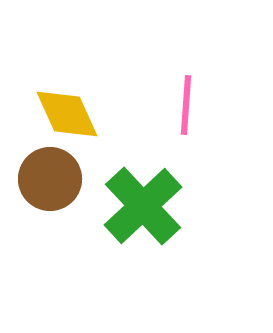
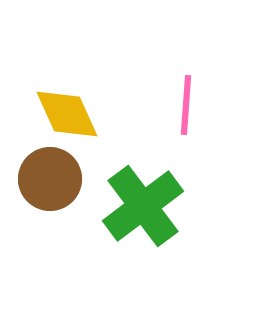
green cross: rotated 6 degrees clockwise
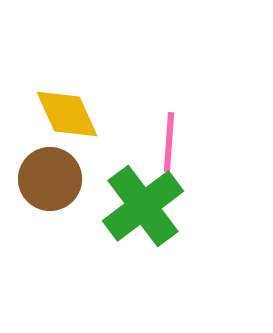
pink line: moved 17 px left, 37 px down
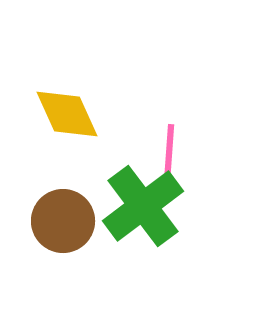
pink line: moved 12 px down
brown circle: moved 13 px right, 42 px down
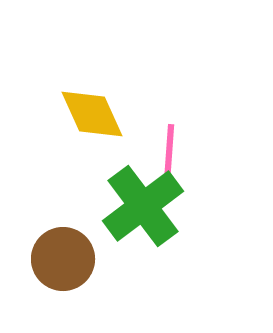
yellow diamond: moved 25 px right
brown circle: moved 38 px down
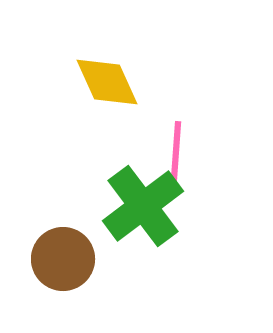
yellow diamond: moved 15 px right, 32 px up
pink line: moved 7 px right, 3 px up
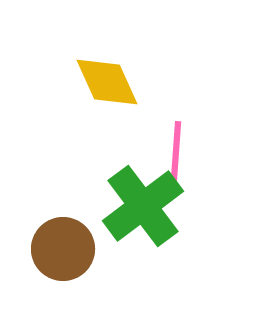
brown circle: moved 10 px up
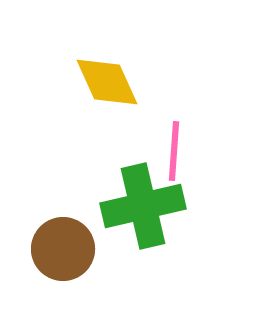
pink line: moved 2 px left
green cross: rotated 24 degrees clockwise
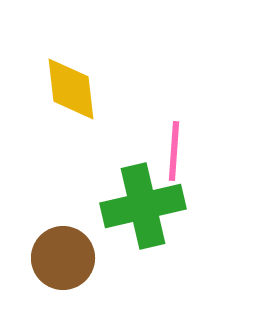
yellow diamond: moved 36 px left, 7 px down; rotated 18 degrees clockwise
brown circle: moved 9 px down
